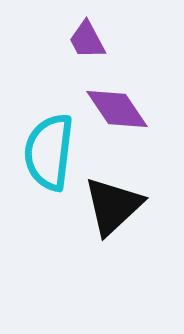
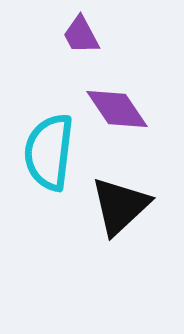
purple trapezoid: moved 6 px left, 5 px up
black triangle: moved 7 px right
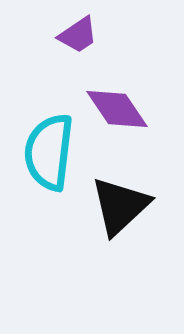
purple trapezoid: moved 3 px left; rotated 96 degrees counterclockwise
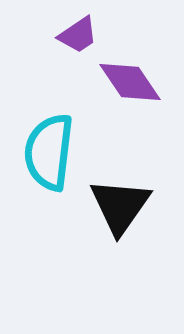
purple diamond: moved 13 px right, 27 px up
black triangle: rotated 12 degrees counterclockwise
